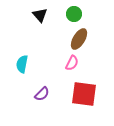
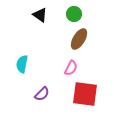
black triangle: rotated 14 degrees counterclockwise
pink semicircle: moved 1 px left, 5 px down
red square: moved 1 px right
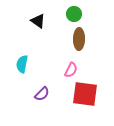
black triangle: moved 2 px left, 6 px down
brown ellipse: rotated 30 degrees counterclockwise
pink semicircle: moved 2 px down
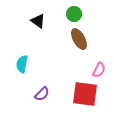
brown ellipse: rotated 30 degrees counterclockwise
pink semicircle: moved 28 px right
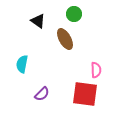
brown ellipse: moved 14 px left
pink semicircle: moved 3 px left; rotated 28 degrees counterclockwise
